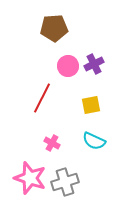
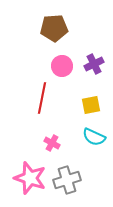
pink circle: moved 6 px left
red line: rotated 16 degrees counterclockwise
cyan semicircle: moved 4 px up
gray cross: moved 2 px right, 2 px up
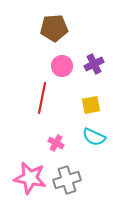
pink cross: moved 4 px right
pink star: rotated 8 degrees counterclockwise
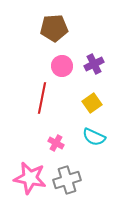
yellow square: moved 1 px right, 2 px up; rotated 24 degrees counterclockwise
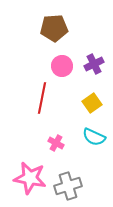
gray cross: moved 1 px right, 6 px down
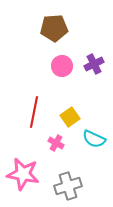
red line: moved 8 px left, 14 px down
yellow square: moved 22 px left, 14 px down
cyan semicircle: moved 2 px down
pink star: moved 7 px left, 4 px up
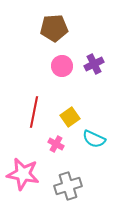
pink cross: moved 1 px down
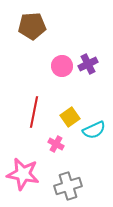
brown pentagon: moved 22 px left, 2 px up
purple cross: moved 6 px left
cyan semicircle: moved 9 px up; rotated 50 degrees counterclockwise
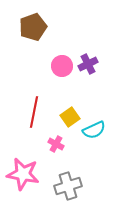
brown pentagon: moved 1 px right, 1 px down; rotated 16 degrees counterclockwise
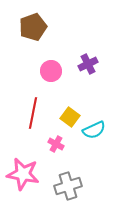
pink circle: moved 11 px left, 5 px down
red line: moved 1 px left, 1 px down
yellow square: rotated 18 degrees counterclockwise
